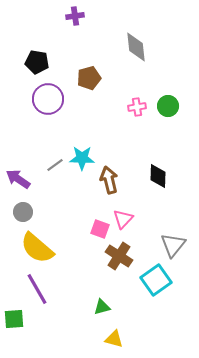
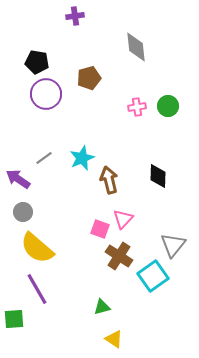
purple circle: moved 2 px left, 5 px up
cyan star: rotated 25 degrees counterclockwise
gray line: moved 11 px left, 7 px up
cyan square: moved 3 px left, 4 px up
yellow triangle: rotated 18 degrees clockwise
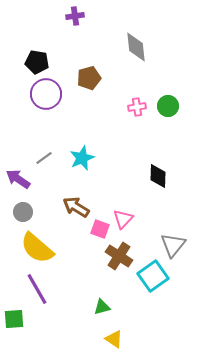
brown arrow: moved 33 px left, 27 px down; rotated 44 degrees counterclockwise
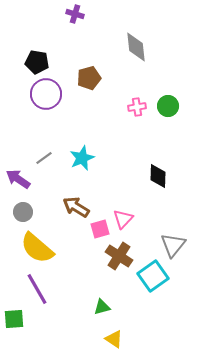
purple cross: moved 2 px up; rotated 24 degrees clockwise
pink square: rotated 36 degrees counterclockwise
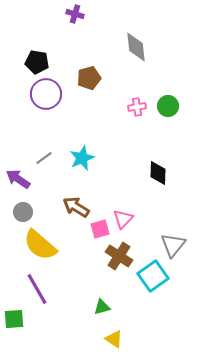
black diamond: moved 3 px up
yellow semicircle: moved 3 px right, 3 px up
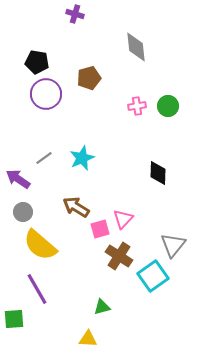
pink cross: moved 1 px up
yellow triangle: moved 26 px left; rotated 30 degrees counterclockwise
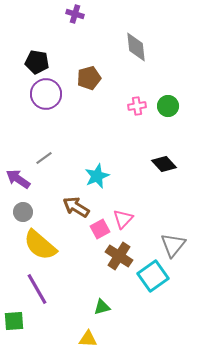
cyan star: moved 15 px right, 18 px down
black diamond: moved 6 px right, 9 px up; rotated 45 degrees counterclockwise
pink square: rotated 12 degrees counterclockwise
green square: moved 2 px down
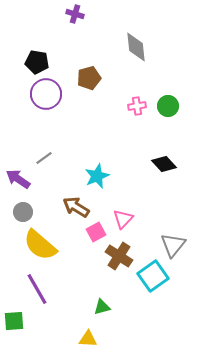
pink square: moved 4 px left, 3 px down
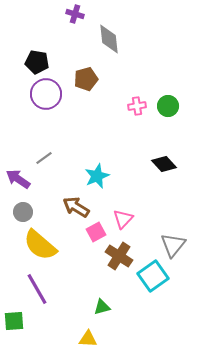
gray diamond: moved 27 px left, 8 px up
brown pentagon: moved 3 px left, 1 px down
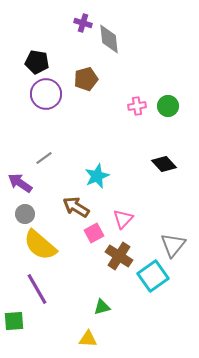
purple cross: moved 8 px right, 9 px down
purple arrow: moved 2 px right, 4 px down
gray circle: moved 2 px right, 2 px down
pink square: moved 2 px left, 1 px down
